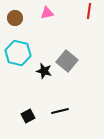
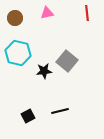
red line: moved 2 px left, 2 px down; rotated 14 degrees counterclockwise
black star: rotated 21 degrees counterclockwise
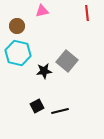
pink triangle: moved 5 px left, 2 px up
brown circle: moved 2 px right, 8 px down
black square: moved 9 px right, 10 px up
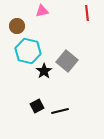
cyan hexagon: moved 10 px right, 2 px up
black star: rotated 28 degrees counterclockwise
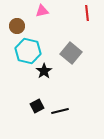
gray square: moved 4 px right, 8 px up
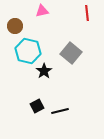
brown circle: moved 2 px left
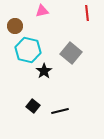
cyan hexagon: moved 1 px up
black square: moved 4 px left; rotated 24 degrees counterclockwise
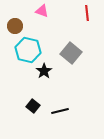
pink triangle: rotated 32 degrees clockwise
